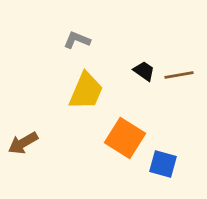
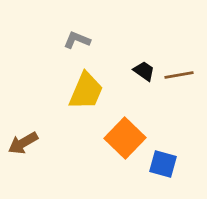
orange square: rotated 12 degrees clockwise
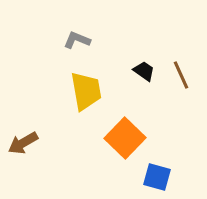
brown line: moved 2 px right; rotated 76 degrees clockwise
yellow trapezoid: rotated 33 degrees counterclockwise
blue square: moved 6 px left, 13 px down
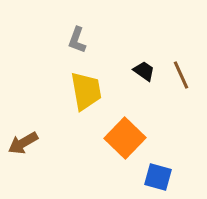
gray L-shape: rotated 92 degrees counterclockwise
blue square: moved 1 px right
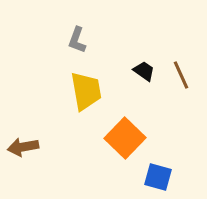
brown arrow: moved 4 px down; rotated 20 degrees clockwise
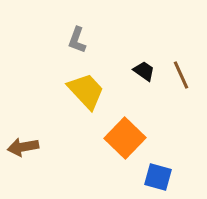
yellow trapezoid: rotated 33 degrees counterclockwise
